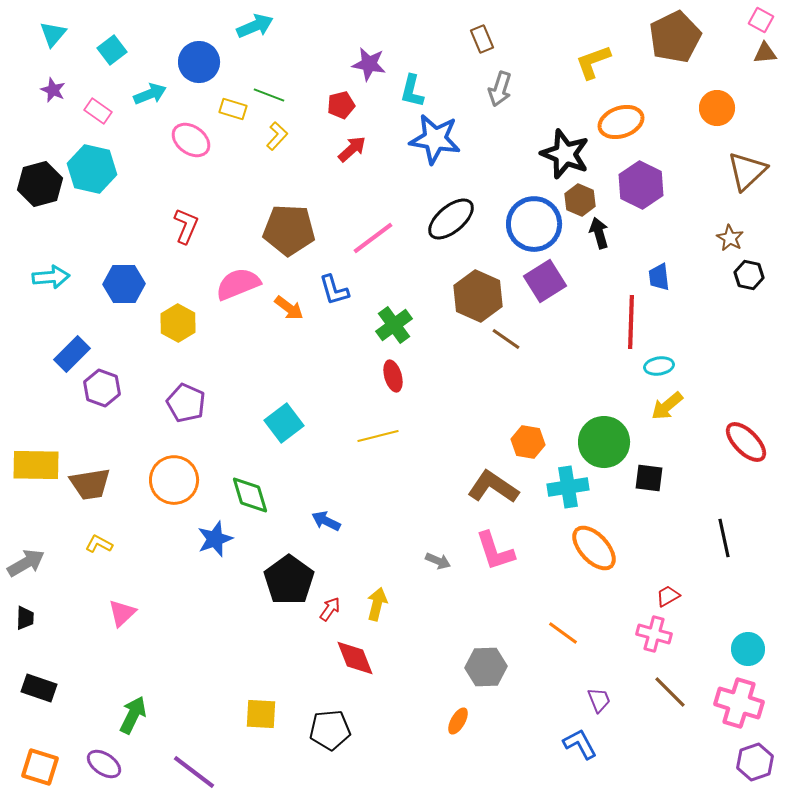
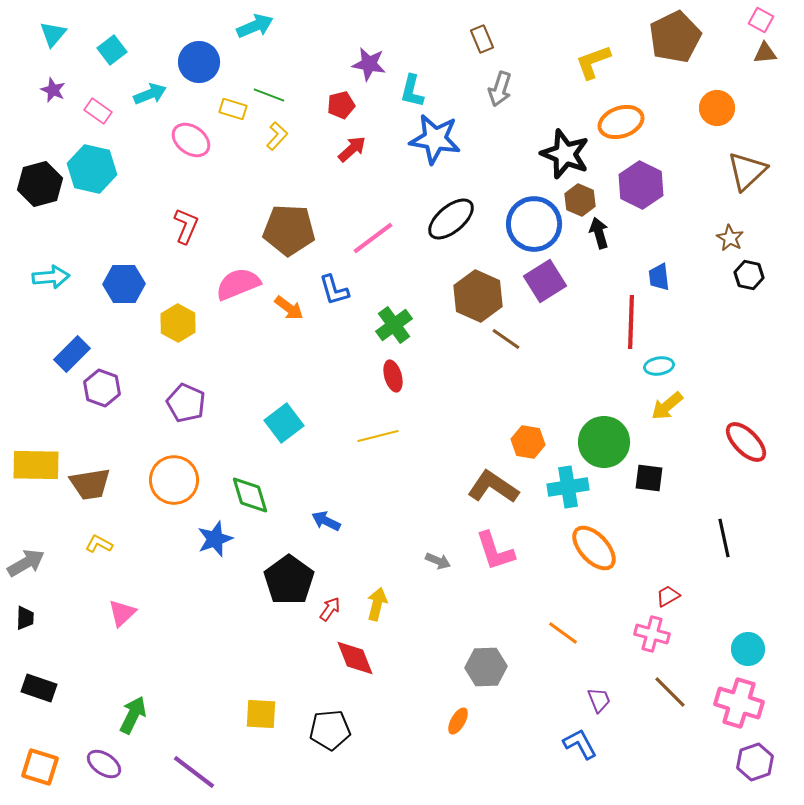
pink cross at (654, 634): moved 2 px left
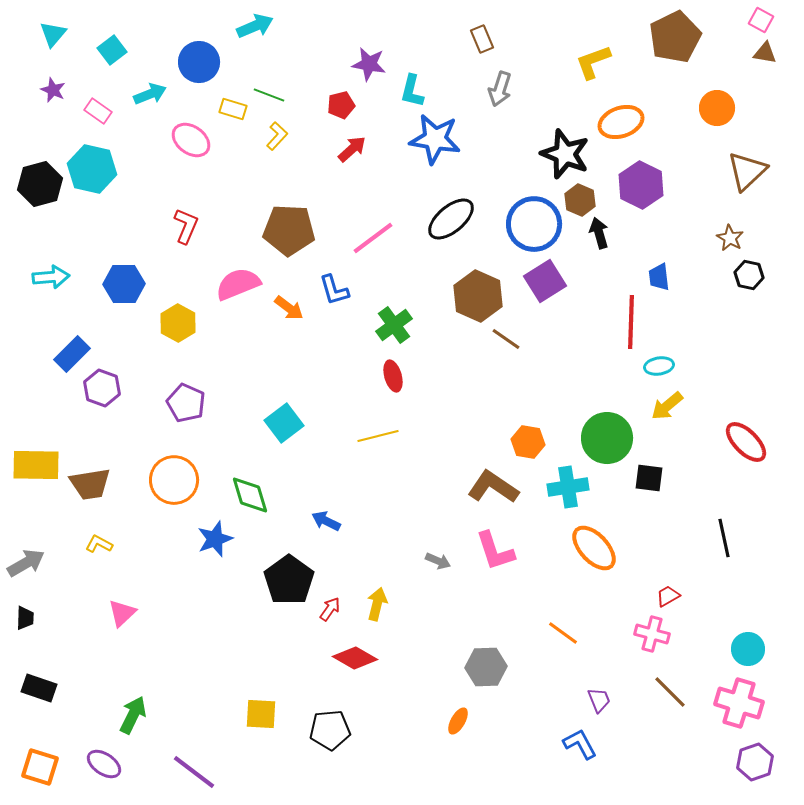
brown triangle at (765, 53): rotated 15 degrees clockwise
green circle at (604, 442): moved 3 px right, 4 px up
red diamond at (355, 658): rotated 39 degrees counterclockwise
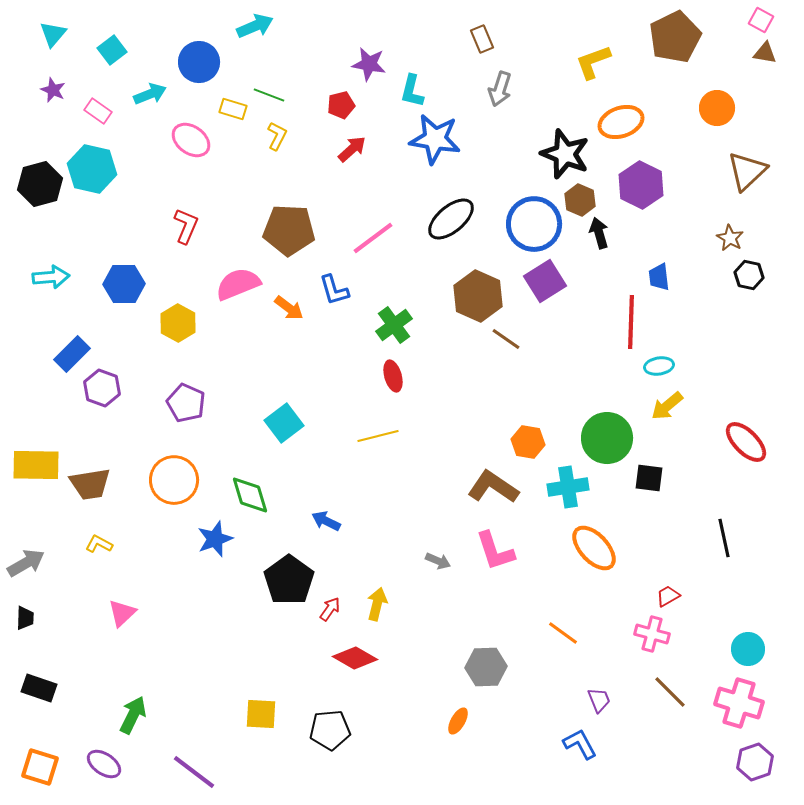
yellow L-shape at (277, 136): rotated 16 degrees counterclockwise
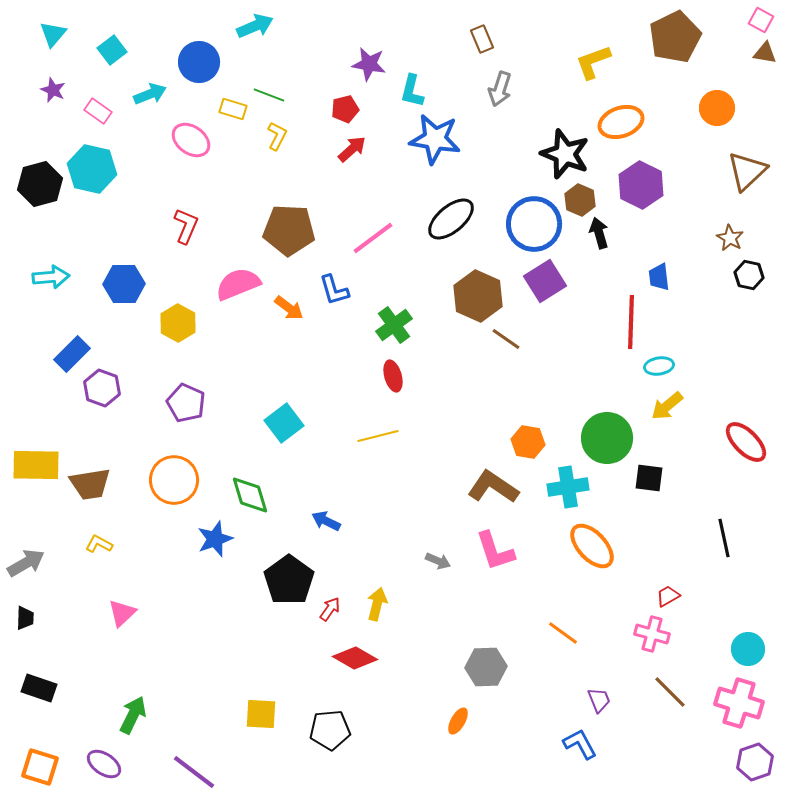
red pentagon at (341, 105): moved 4 px right, 4 px down
orange ellipse at (594, 548): moved 2 px left, 2 px up
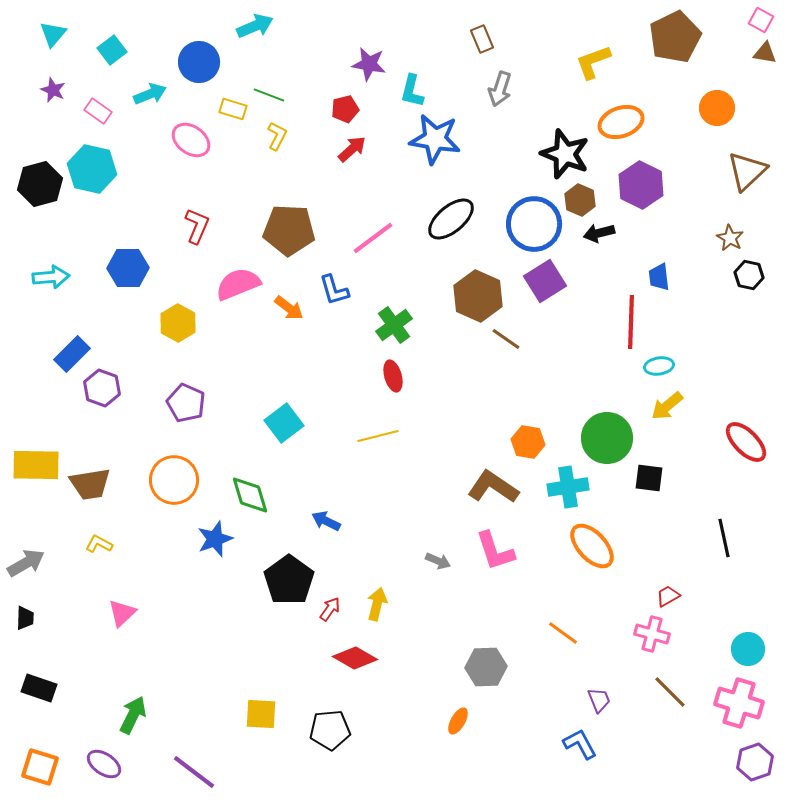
red L-shape at (186, 226): moved 11 px right
black arrow at (599, 233): rotated 88 degrees counterclockwise
blue hexagon at (124, 284): moved 4 px right, 16 px up
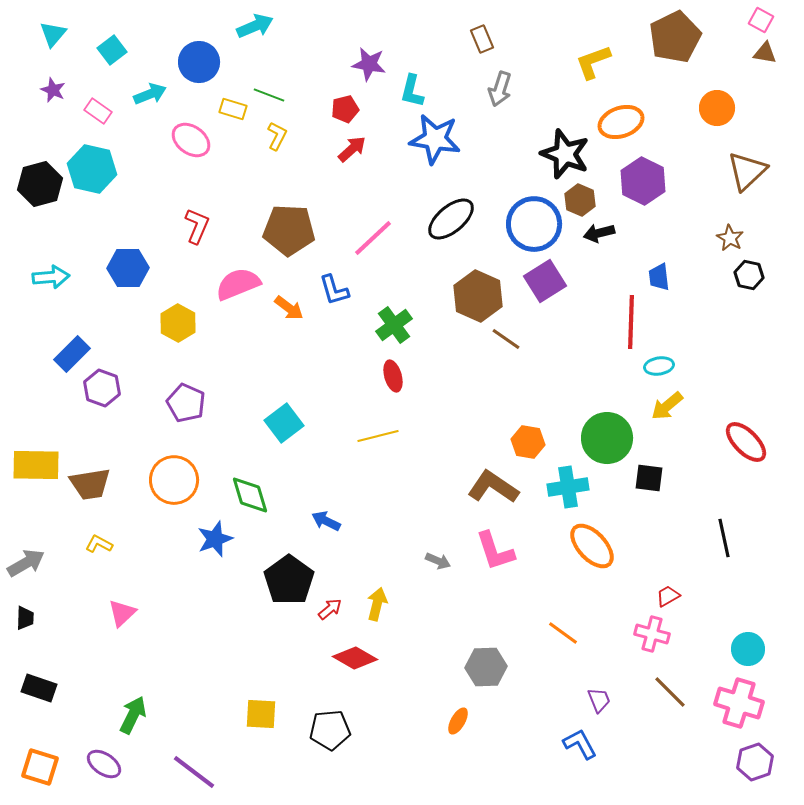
purple hexagon at (641, 185): moved 2 px right, 4 px up
pink line at (373, 238): rotated 6 degrees counterclockwise
red arrow at (330, 609): rotated 15 degrees clockwise
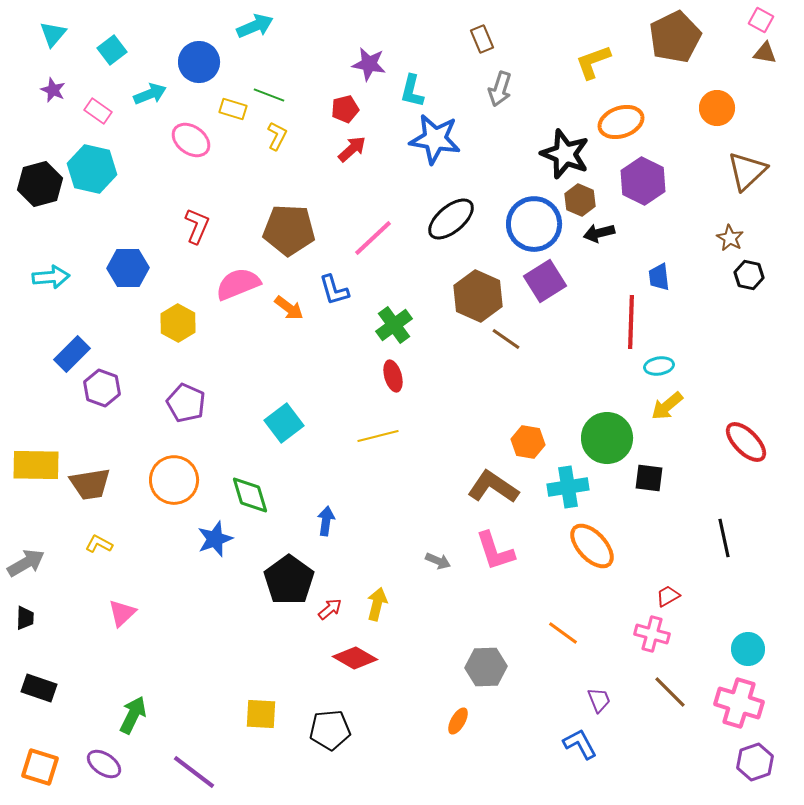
blue arrow at (326, 521): rotated 72 degrees clockwise
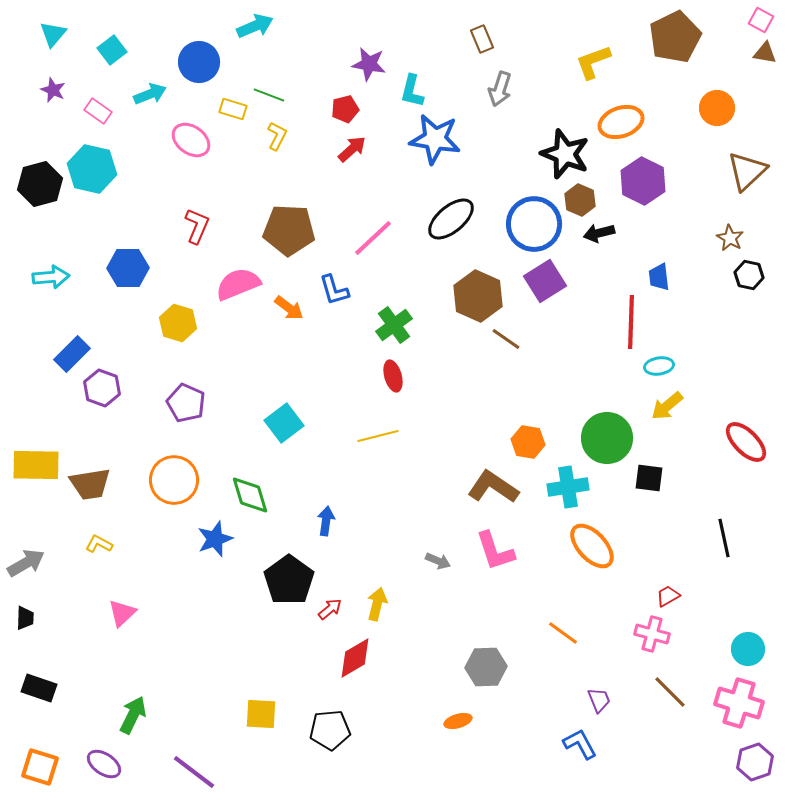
yellow hexagon at (178, 323): rotated 12 degrees counterclockwise
red diamond at (355, 658): rotated 60 degrees counterclockwise
orange ellipse at (458, 721): rotated 44 degrees clockwise
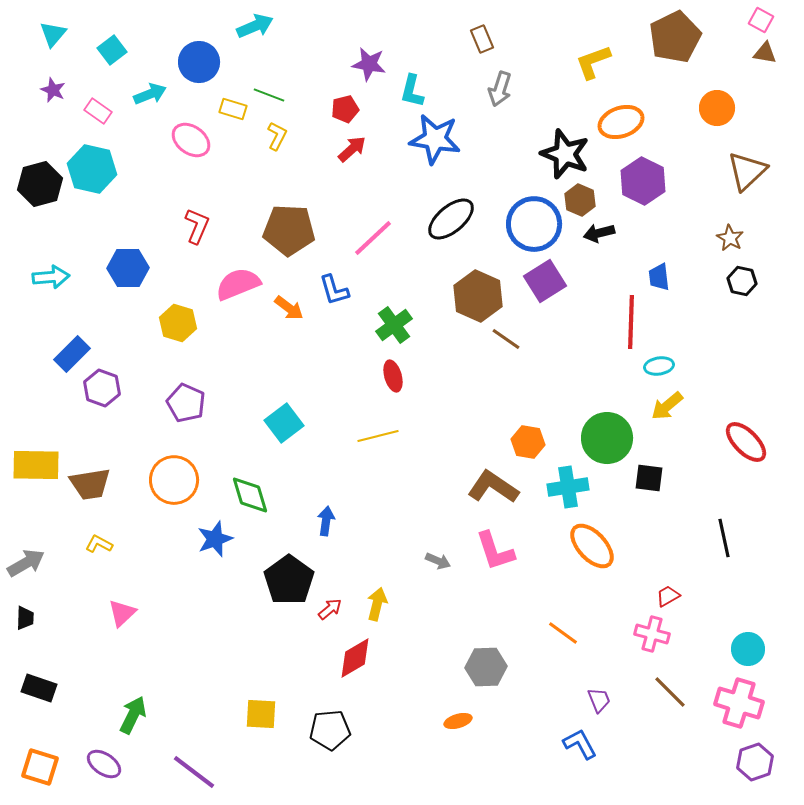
black hexagon at (749, 275): moved 7 px left, 6 px down
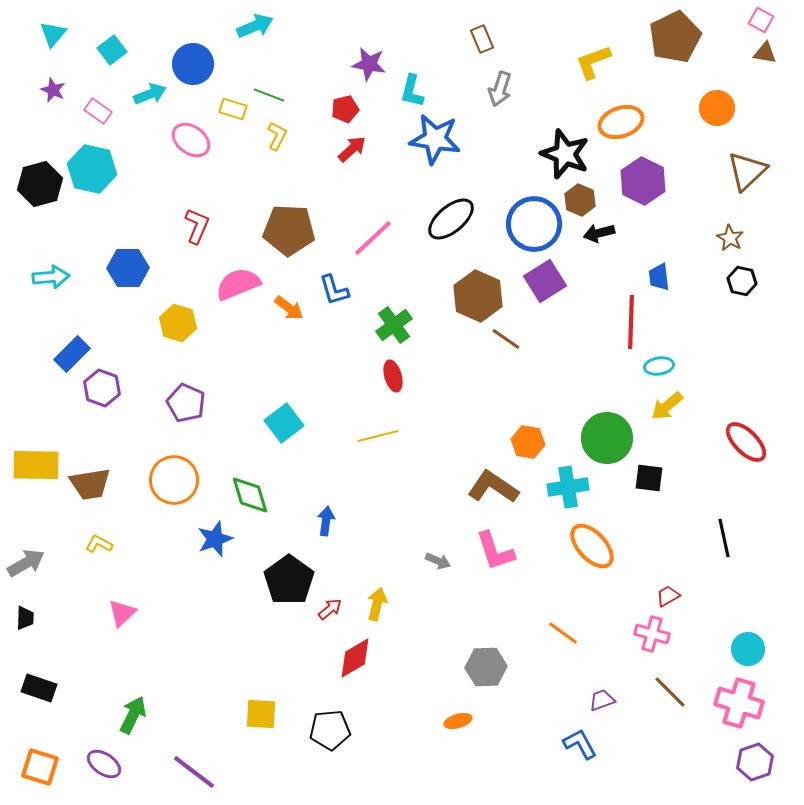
blue circle at (199, 62): moved 6 px left, 2 px down
purple trapezoid at (599, 700): moved 3 px right; rotated 88 degrees counterclockwise
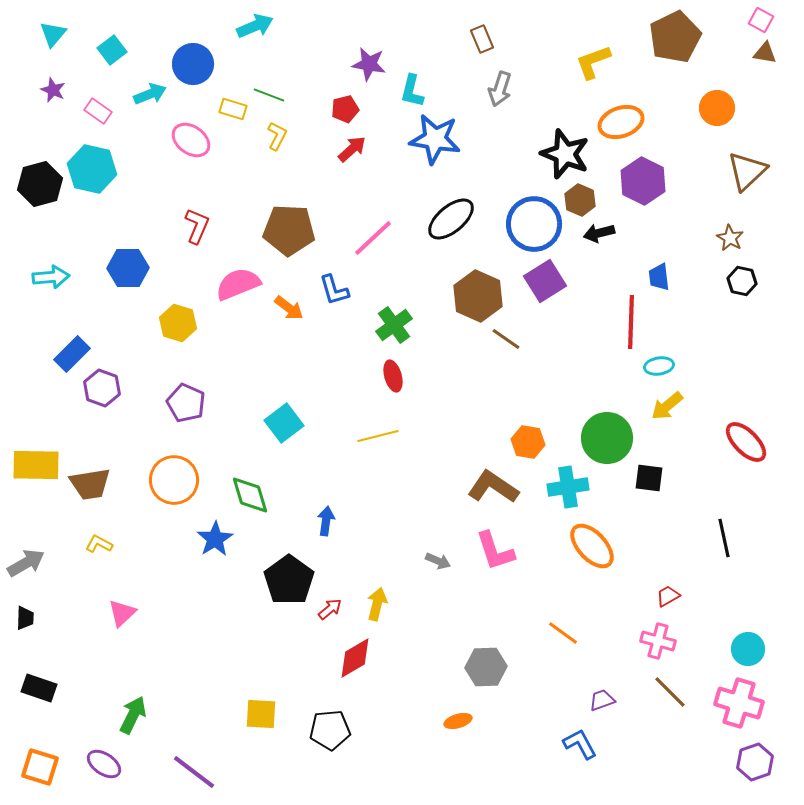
blue star at (215, 539): rotated 12 degrees counterclockwise
pink cross at (652, 634): moved 6 px right, 7 px down
